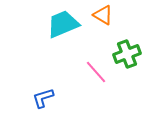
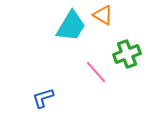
cyan trapezoid: moved 8 px right, 2 px down; rotated 144 degrees clockwise
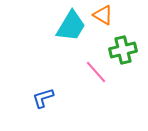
green cross: moved 4 px left, 4 px up; rotated 8 degrees clockwise
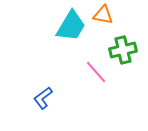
orange triangle: rotated 20 degrees counterclockwise
blue L-shape: rotated 20 degrees counterclockwise
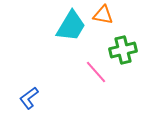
blue L-shape: moved 14 px left
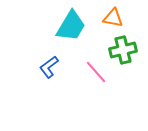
orange triangle: moved 10 px right, 3 px down
blue L-shape: moved 20 px right, 31 px up
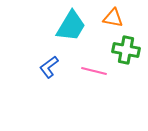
green cross: moved 3 px right; rotated 24 degrees clockwise
pink line: moved 2 px left, 1 px up; rotated 35 degrees counterclockwise
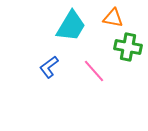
green cross: moved 2 px right, 3 px up
pink line: rotated 35 degrees clockwise
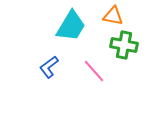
orange triangle: moved 2 px up
green cross: moved 4 px left, 2 px up
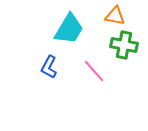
orange triangle: moved 2 px right
cyan trapezoid: moved 2 px left, 3 px down
blue L-shape: rotated 25 degrees counterclockwise
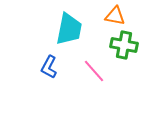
cyan trapezoid: rotated 20 degrees counterclockwise
